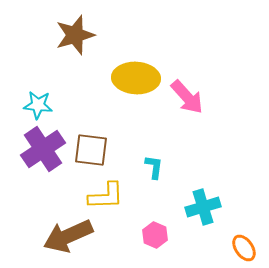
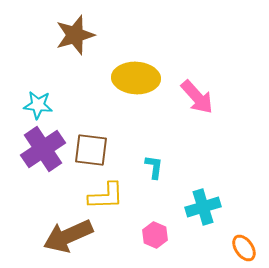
pink arrow: moved 10 px right
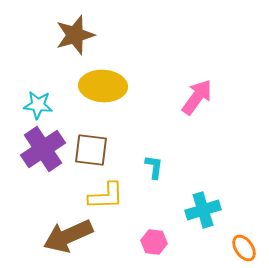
yellow ellipse: moved 33 px left, 8 px down
pink arrow: rotated 102 degrees counterclockwise
cyan cross: moved 3 px down
pink hexagon: moved 1 px left, 7 px down; rotated 15 degrees counterclockwise
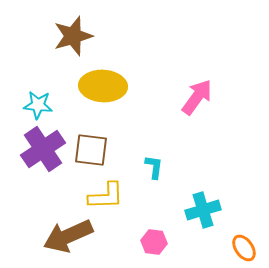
brown star: moved 2 px left, 1 px down
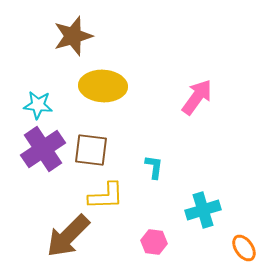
brown arrow: rotated 21 degrees counterclockwise
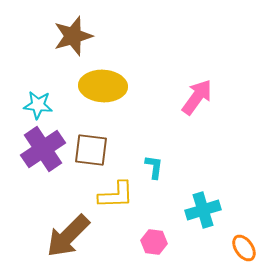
yellow L-shape: moved 10 px right, 1 px up
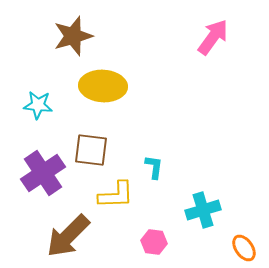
pink arrow: moved 16 px right, 60 px up
purple cross: moved 24 px down
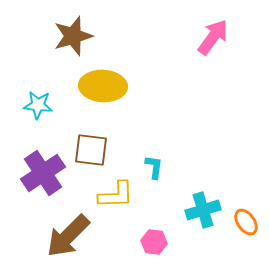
orange ellipse: moved 2 px right, 26 px up
